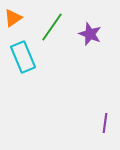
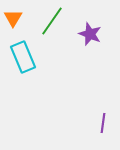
orange triangle: rotated 24 degrees counterclockwise
green line: moved 6 px up
purple line: moved 2 px left
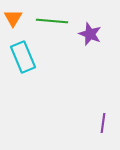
green line: rotated 60 degrees clockwise
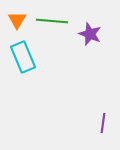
orange triangle: moved 4 px right, 2 px down
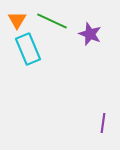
green line: rotated 20 degrees clockwise
cyan rectangle: moved 5 px right, 8 px up
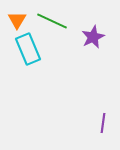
purple star: moved 3 px right, 3 px down; rotated 25 degrees clockwise
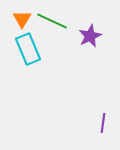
orange triangle: moved 5 px right, 1 px up
purple star: moved 3 px left, 1 px up
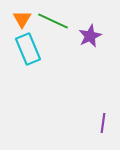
green line: moved 1 px right
